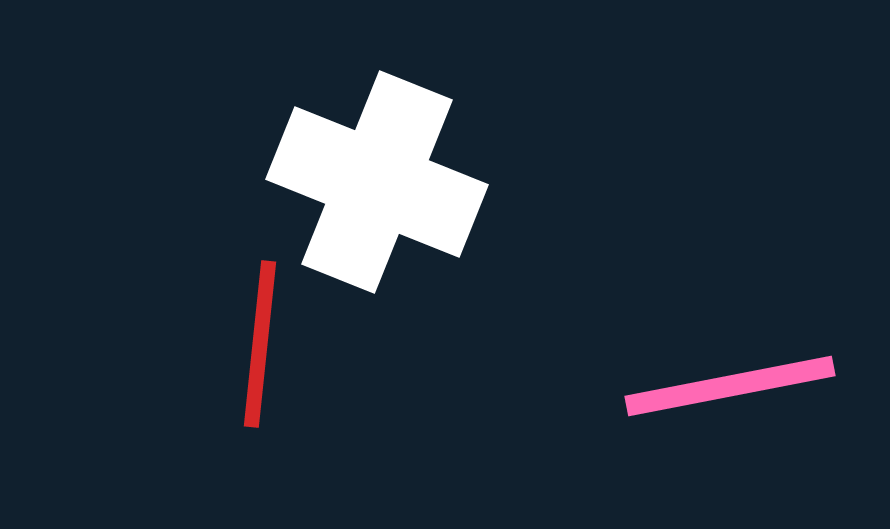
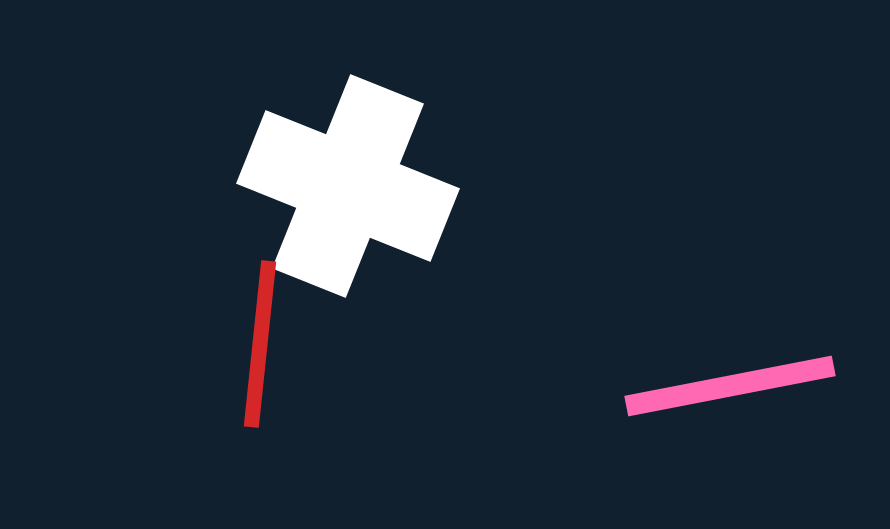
white cross: moved 29 px left, 4 px down
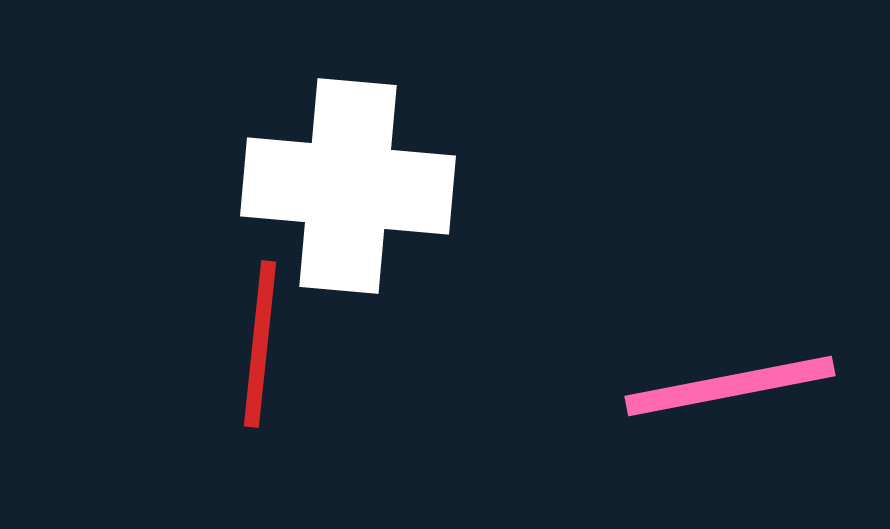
white cross: rotated 17 degrees counterclockwise
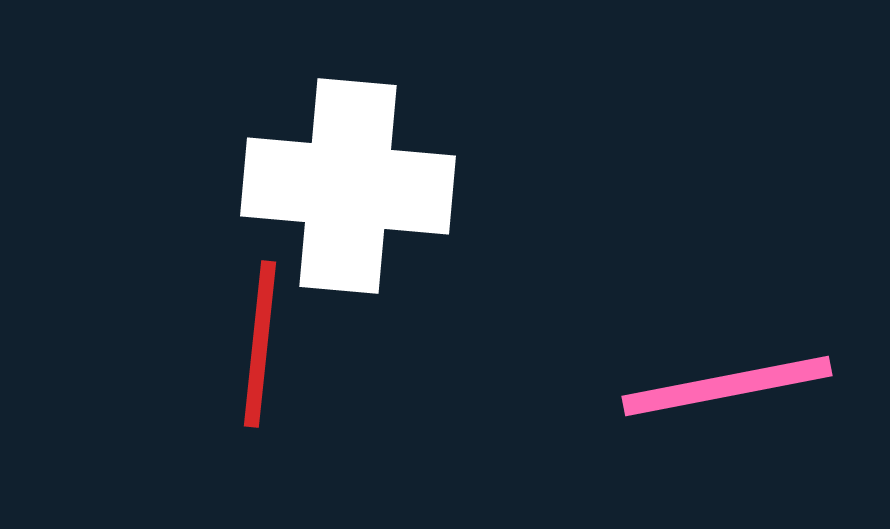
pink line: moved 3 px left
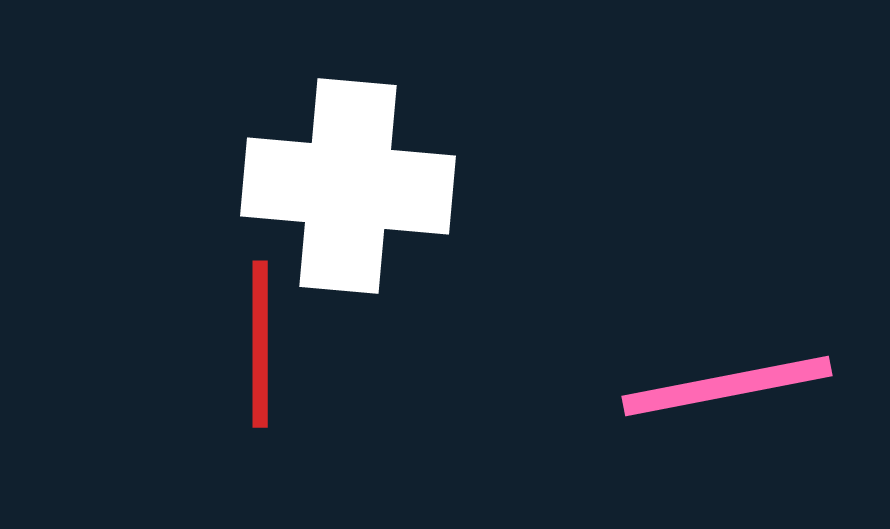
red line: rotated 6 degrees counterclockwise
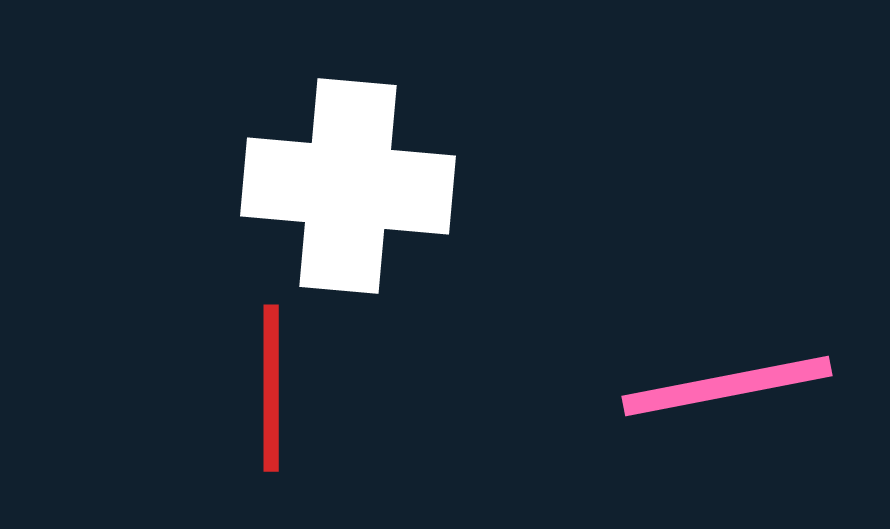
red line: moved 11 px right, 44 px down
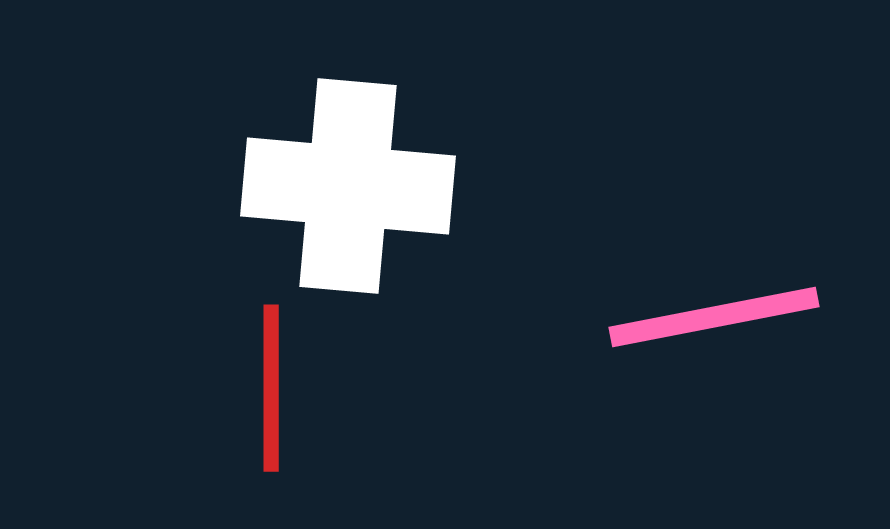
pink line: moved 13 px left, 69 px up
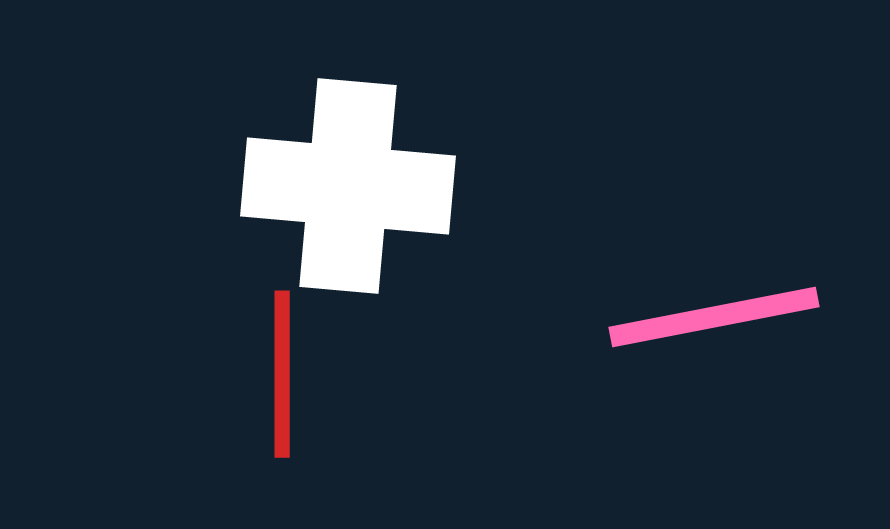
red line: moved 11 px right, 14 px up
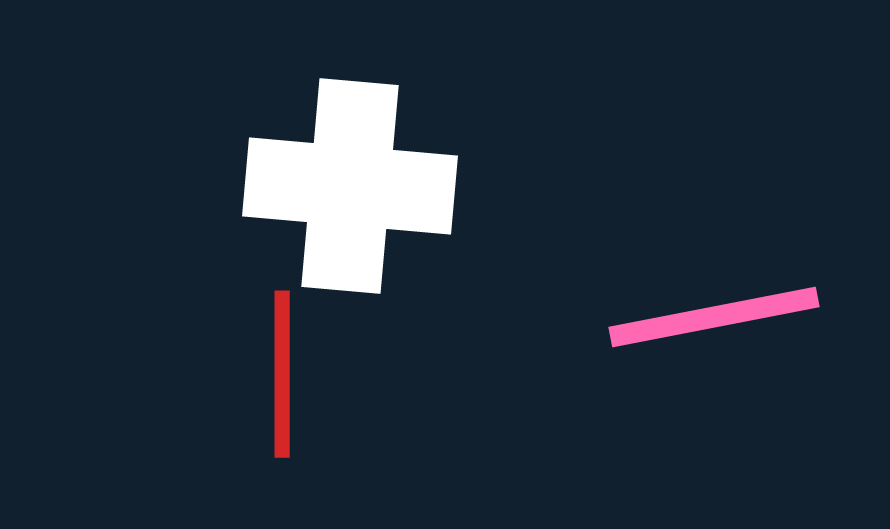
white cross: moved 2 px right
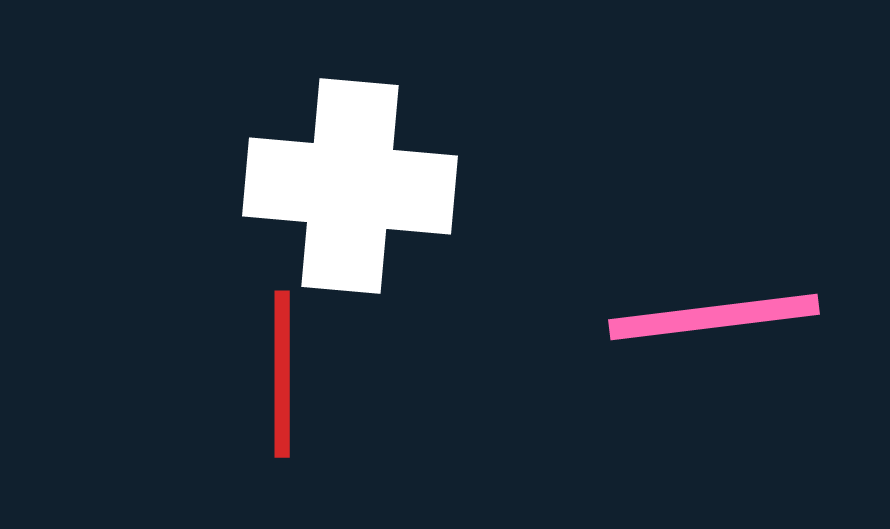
pink line: rotated 4 degrees clockwise
